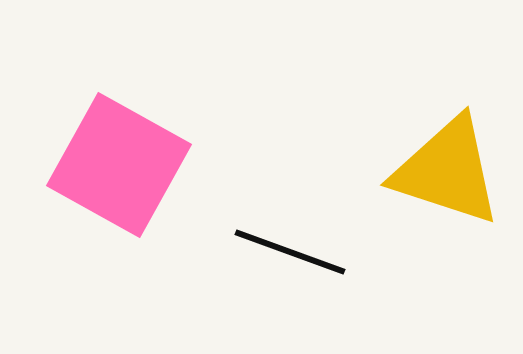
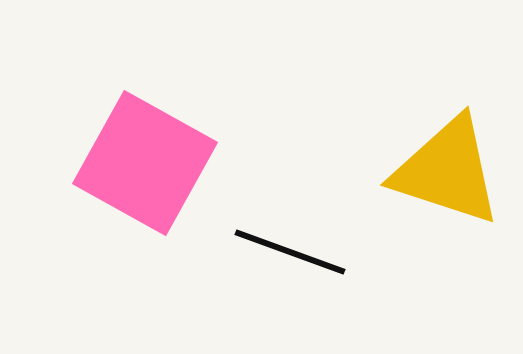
pink square: moved 26 px right, 2 px up
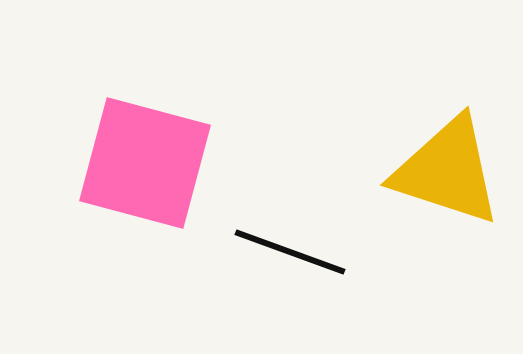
pink square: rotated 14 degrees counterclockwise
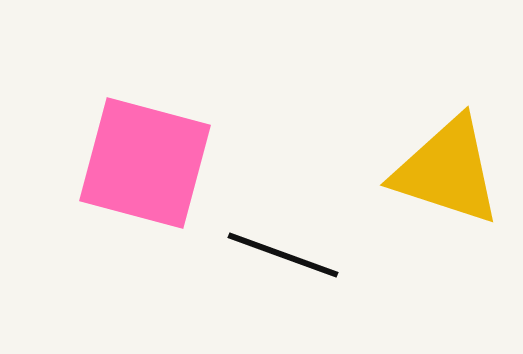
black line: moved 7 px left, 3 px down
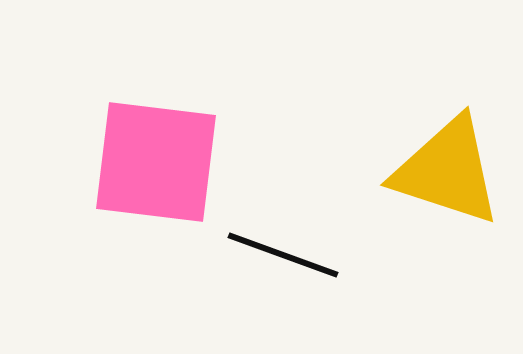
pink square: moved 11 px right, 1 px up; rotated 8 degrees counterclockwise
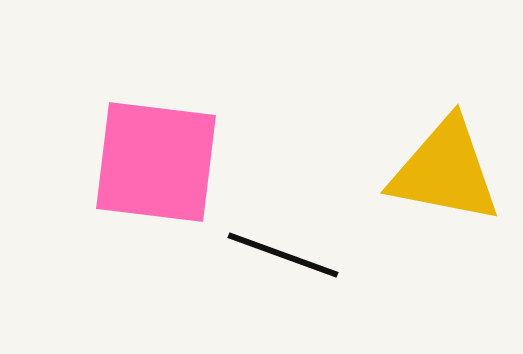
yellow triangle: moved 2 px left; rotated 7 degrees counterclockwise
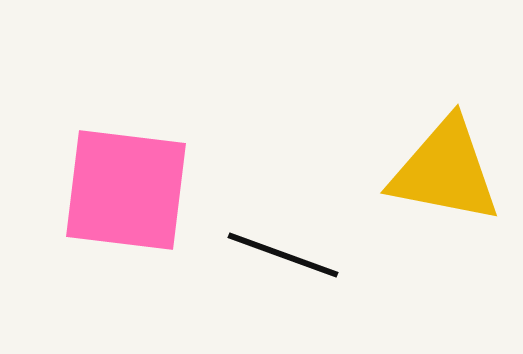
pink square: moved 30 px left, 28 px down
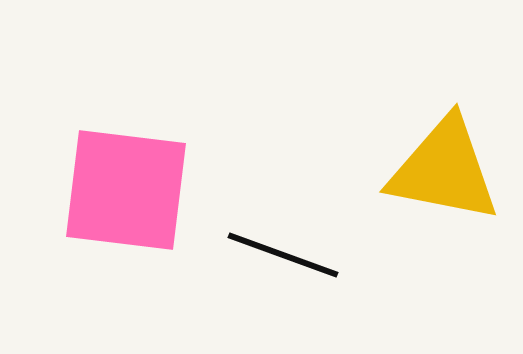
yellow triangle: moved 1 px left, 1 px up
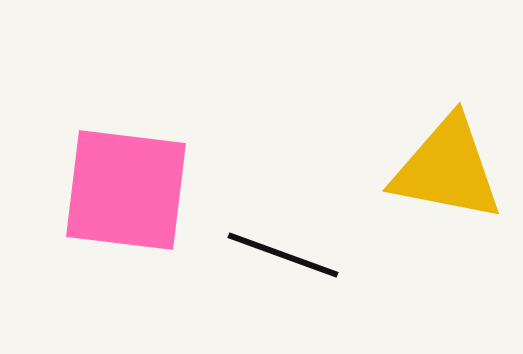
yellow triangle: moved 3 px right, 1 px up
